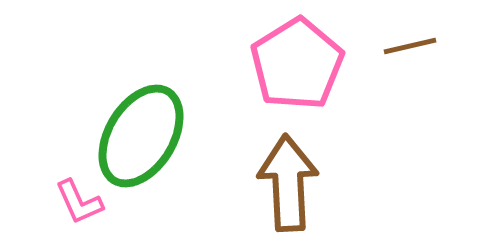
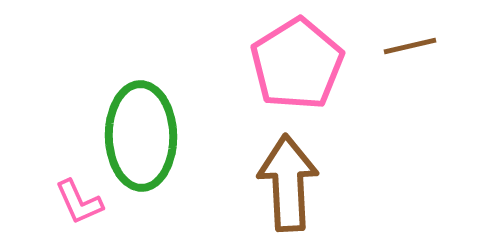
green ellipse: rotated 32 degrees counterclockwise
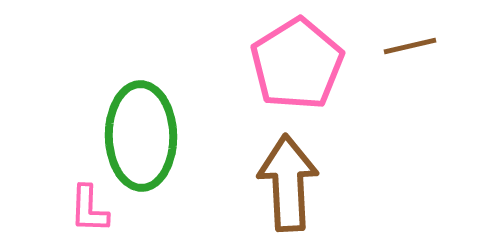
pink L-shape: moved 10 px right, 7 px down; rotated 26 degrees clockwise
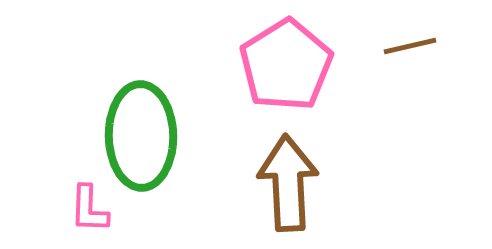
pink pentagon: moved 11 px left, 1 px down
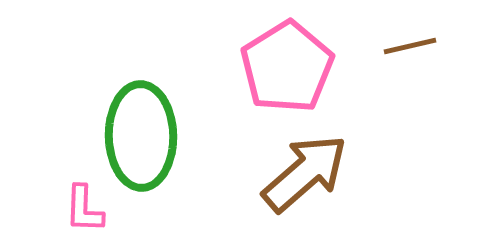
pink pentagon: moved 1 px right, 2 px down
brown arrow: moved 17 px right, 10 px up; rotated 52 degrees clockwise
pink L-shape: moved 5 px left
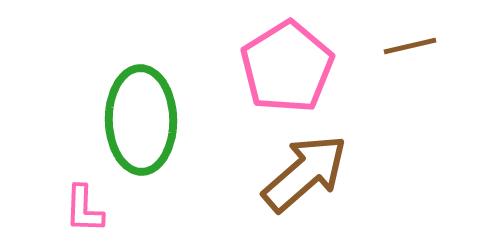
green ellipse: moved 16 px up
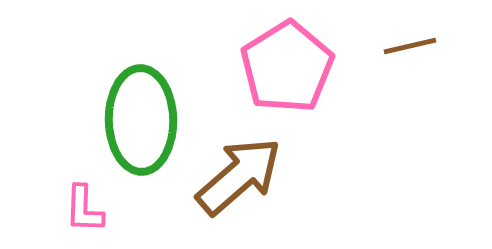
brown arrow: moved 66 px left, 3 px down
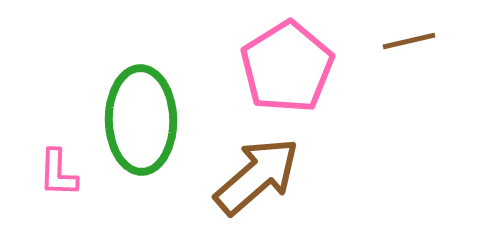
brown line: moved 1 px left, 5 px up
brown arrow: moved 18 px right
pink L-shape: moved 26 px left, 36 px up
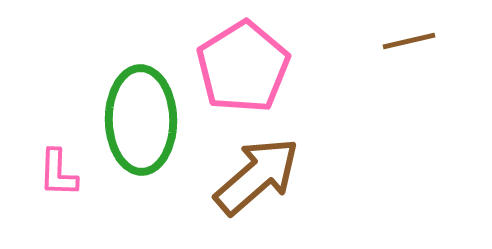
pink pentagon: moved 44 px left
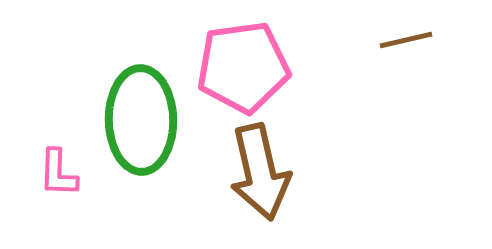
brown line: moved 3 px left, 1 px up
pink pentagon: rotated 24 degrees clockwise
brown arrow: moved 3 px right, 4 px up; rotated 118 degrees clockwise
